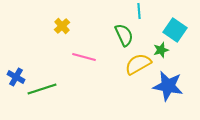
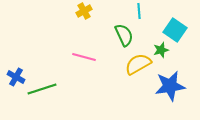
yellow cross: moved 22 px right, 15 px up; rotated 14 degrees clockwise
blue star: moved 2 px right; rotated 20 degrees counterclockwise
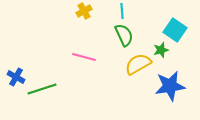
cyan line: moved 17 px left
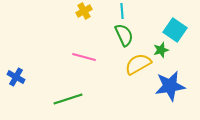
green line: moved 26 px right, 10 px down
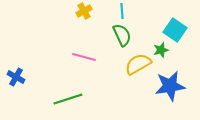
green semicircle: moved 2 px left
